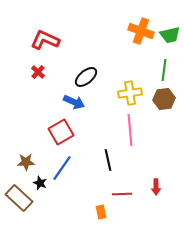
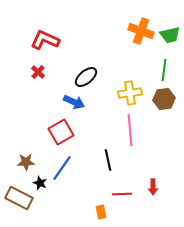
red arrow: moved 3 px left
brown rectangle: rotated 16 degrees counterclockwise
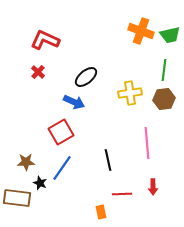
pink line: moved 17 px right, 13 px down
brown rectangle: moved 2 px left; rotated 20 degrees counterclockwise
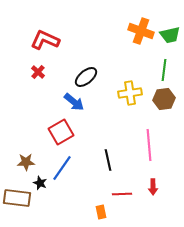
blue arrow: rotated 15 degrees clockwise
pink line: moved 2 px right, 2 px down
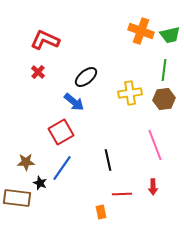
pink line: moved 6 px right; rotated 16 degrees counterclockwise
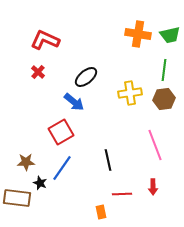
orange cross: moved 3 px left, 3 px down; rotated 10 degrees counterclockwise
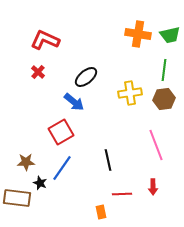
pink line: moved 1 px right
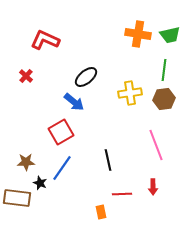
red cross: moved 12 px left, 4 px down
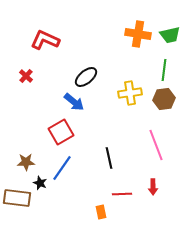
black line: moved 1 px right, 2 px up
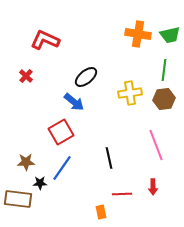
black star: rotated 24 degrees counterclockwise
brown rectangle: moved 1 px right, 1 px down
